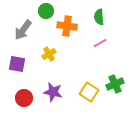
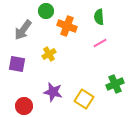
orange cross: rotated 12 degrees clockwise
yellow square: moved 5 px left, 7 px down
red circle: moved 8 px down
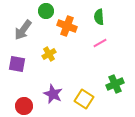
purple star: moved 2 px down; rotated 12 degrees clockwise
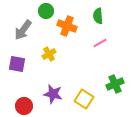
green semicircle: moved 1 px left, 1 px up
purple star: rotated 12 degrees counterclockwise
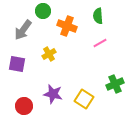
green circle: moved 3 px left
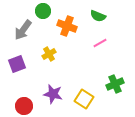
green semicircle: rotated 63 degrees counterclockwise
purple square: rotated 30 degrees counterclockwise
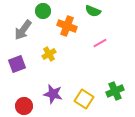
green semicircle: moved 5 px left, 5 px up
green cross: moved 7 px down
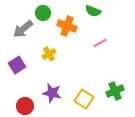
green circle: moved 2 px down
gray arrow: moved 1 px up; rotated 15 degrees clockwise
purple square: moved 1 px down; rotated 12 degrees counterclockwise
purple star: moved 1 px left, 1 px up
red circle: moved 1 px right
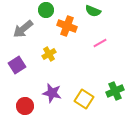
green circle: moved 3 px right, 3 px up
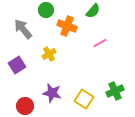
green semicircle: rotated 70 degrees counterclockwise
gray arrow: rotated 90 degrees clockwise
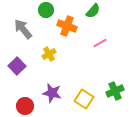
purple square: moved 1 px down; rotated 12 degrees counterclockwise
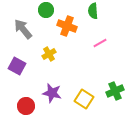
green semicircle: rotated 133 degrees clockwise
purple square: rotated 18 degrees counterclockwise
red circle: moved 1 px right
